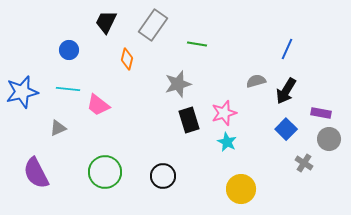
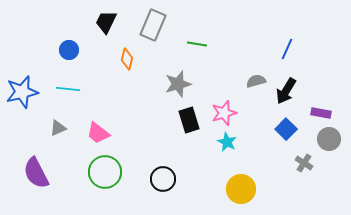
gray rectangle: rotated 12 degrees counterclockwise
pink trapezoid: moved 28 px down
black circle: moved 3 px down
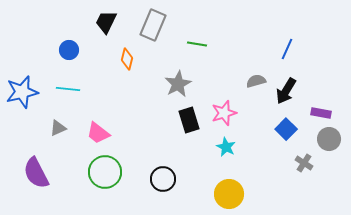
gray star: rotated 12 degrees counterclockwise
cyan star: moved 1 px left, 5 px down
yellow circle: moved 12 px left, 5 px down
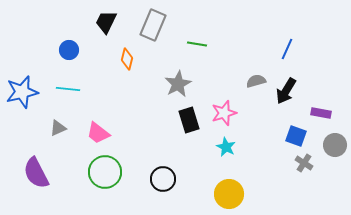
blue square: moved 10 px right, 7 px down; rotated 25 degrees counterclockwise
gray circle: moved 6 px right, 6 px down
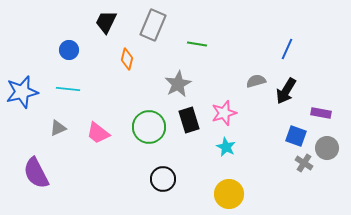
gray circle: moved 8 px left, 3 px down
green circle: moved 44 px right, 45 px up
